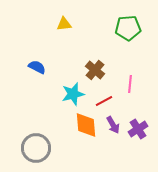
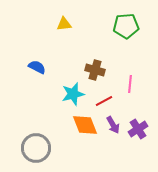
green pentagon: moved 2 px left, 2 px up
brown cross: rotated 24 degrees counterclockwise
orange diamond: moved 1 px left; rotated 16 degrees counterclockwise
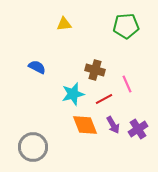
pink line: moved 3 px left; rotated 30 degrees counterclockwise
red line: moved 2 px up
gray circle: moved 3 px left, 1 px up
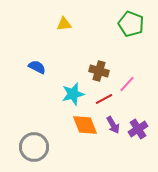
green pentagon: moved 5 px right, 2 px up; rotated 25 degrees clockwise
brown cross: moved 4 px right, 1 px down
pink line: rotated 66 degrees clockwise
gray circle: moved 1 px right
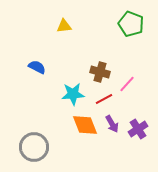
yellow triangle: moved 2 px down
brown cross: moved 1 px right, 1 px down
cyan star: rotated 10 degrees clockwise
purple arrow: moved 1 px left, 1 px up
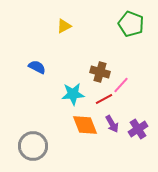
yellow triangle: rotated 21 degrees counterclockwise
pink line: moved 6 px left, 1 px down
gray circle: moved 1 px left, 1 px up
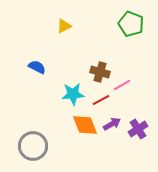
pink line: moved 1 px right; rotated 18 degrees clockwise
red line: moved 3 px left, 1 px down
purple arrow: rotated 90 degrees counterclockwise
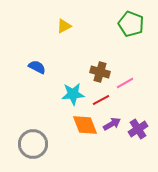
pink line: moved 3 px right, 2 px up
gray circle: moved 2 px up
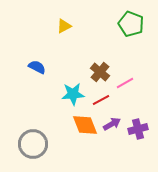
brown cross: rotated 24 degrees clockwise
purple cross: rotated 18 degrees clockwise
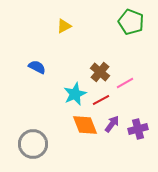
green pentagon: moved 2 px up
cyan star: moved 2 px right; rotated 20 degrees counterclockwise
purple arrow: rotated 24 degrees counterclockwise
